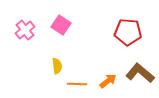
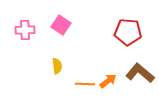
pink cross: rotated 36 degrees clockwise
orange line: moved 8 px right
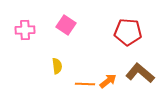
pink square: moved 5 px right
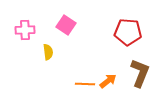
yellow semicircle: moved 9 px left, 14 px up
brown L-shape: rotated 72 degrees clockwise
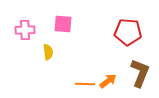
pink square: moved 3 px left, 1 px up; rotated 30 degrees counterclockwise
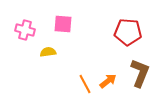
pink cross: rotated 18 degrees clockwise
yellow semicircle: rotated 91 degrees counterclockwise
orange line: rotated 60 degrees clockwise
